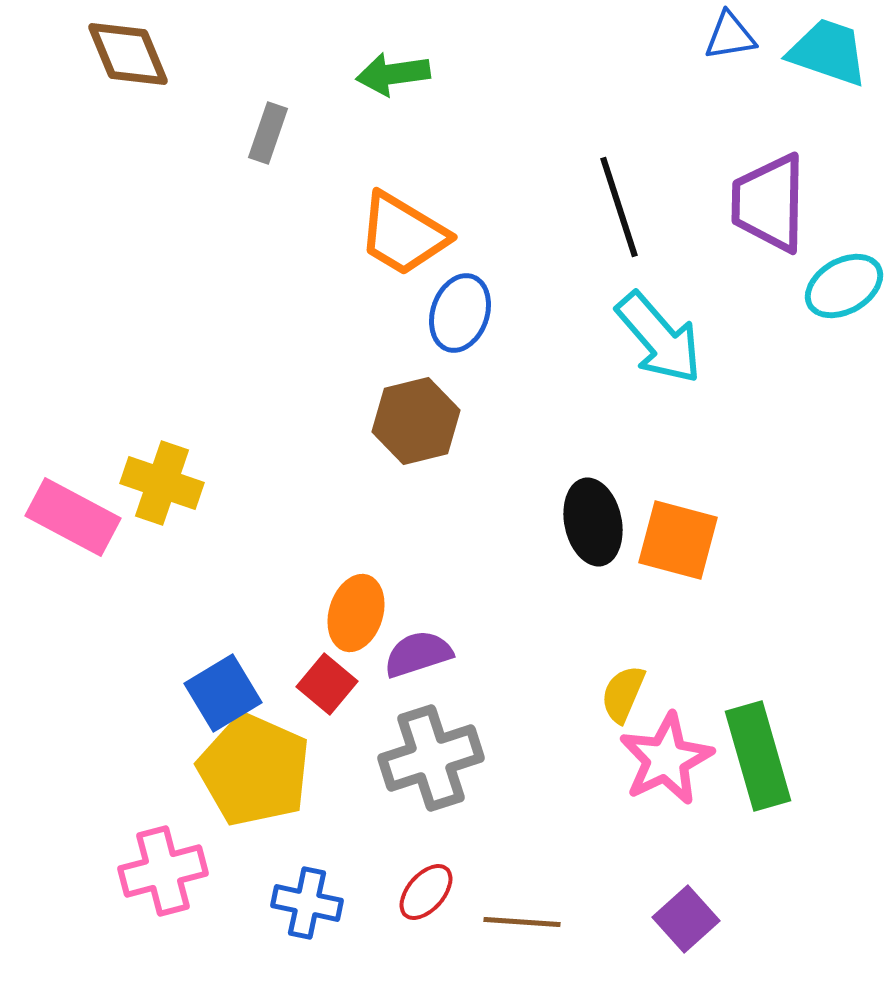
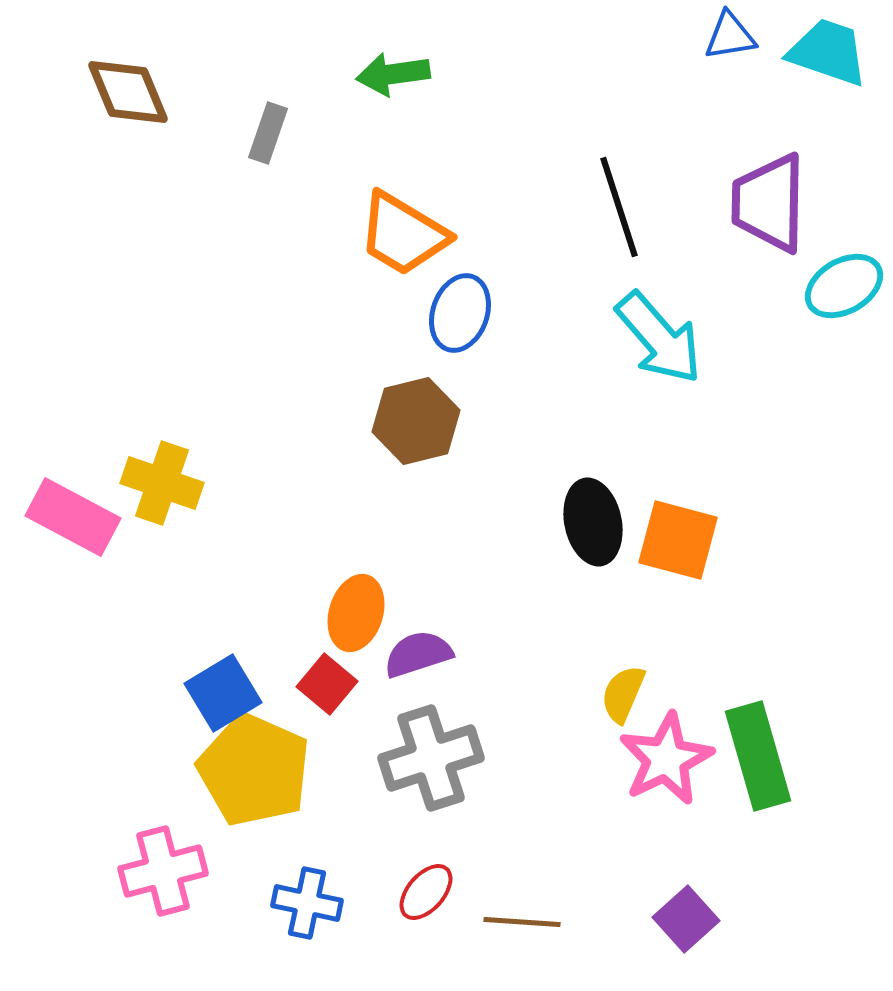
brown diamond: moved 38 px down
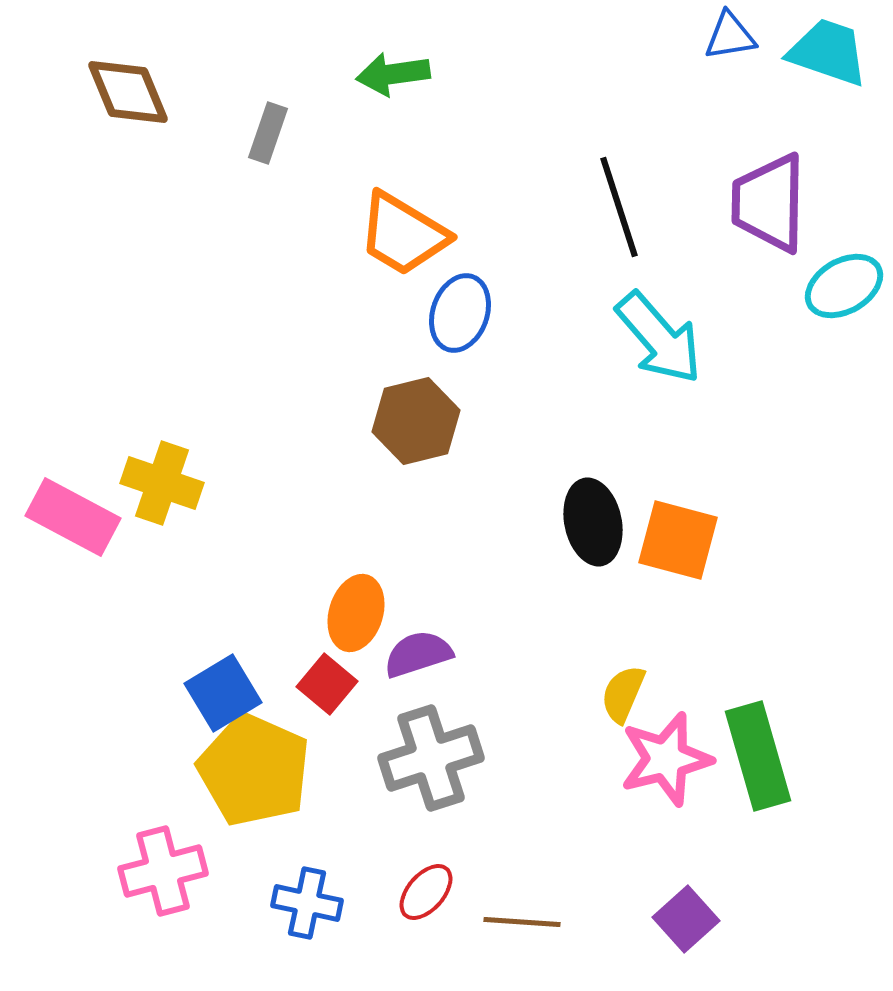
pink star: rotated 12 degrees clockwise
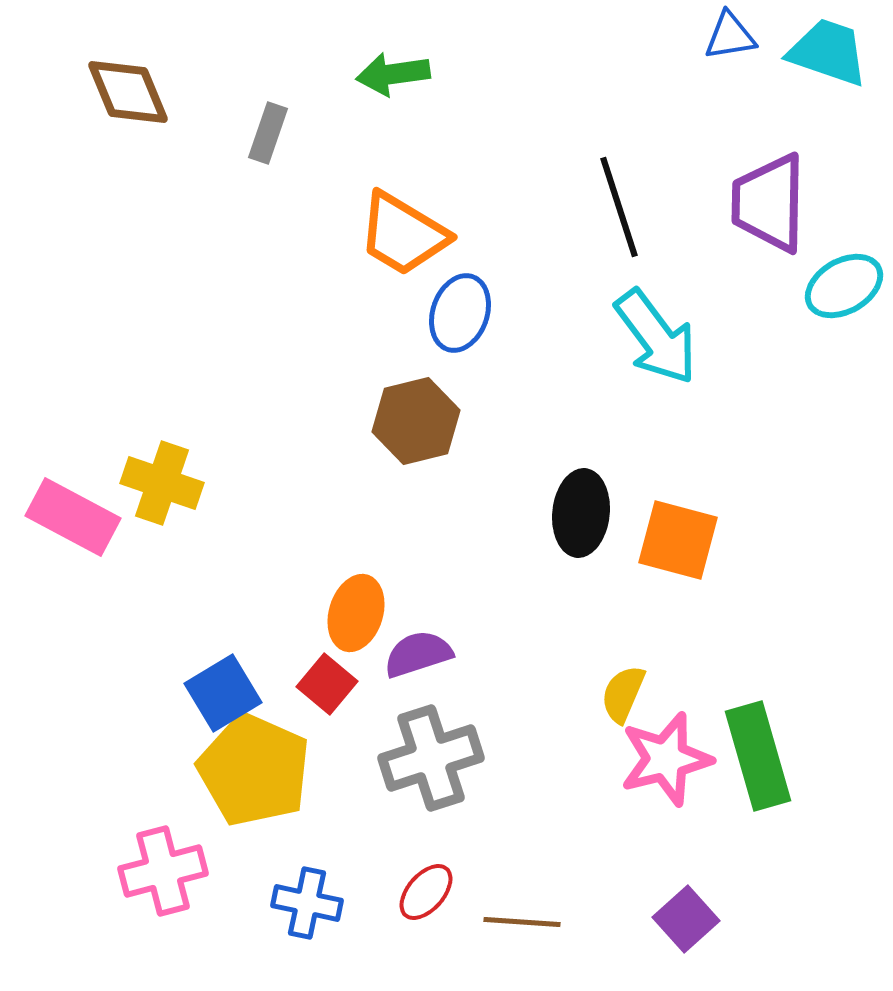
cyan arrow: moved 3 px left, 1 px up; rotated 4 degrees clockwise
black ellipse: moved 12 px left, 9 px up; rotated 18 degrees clockwise
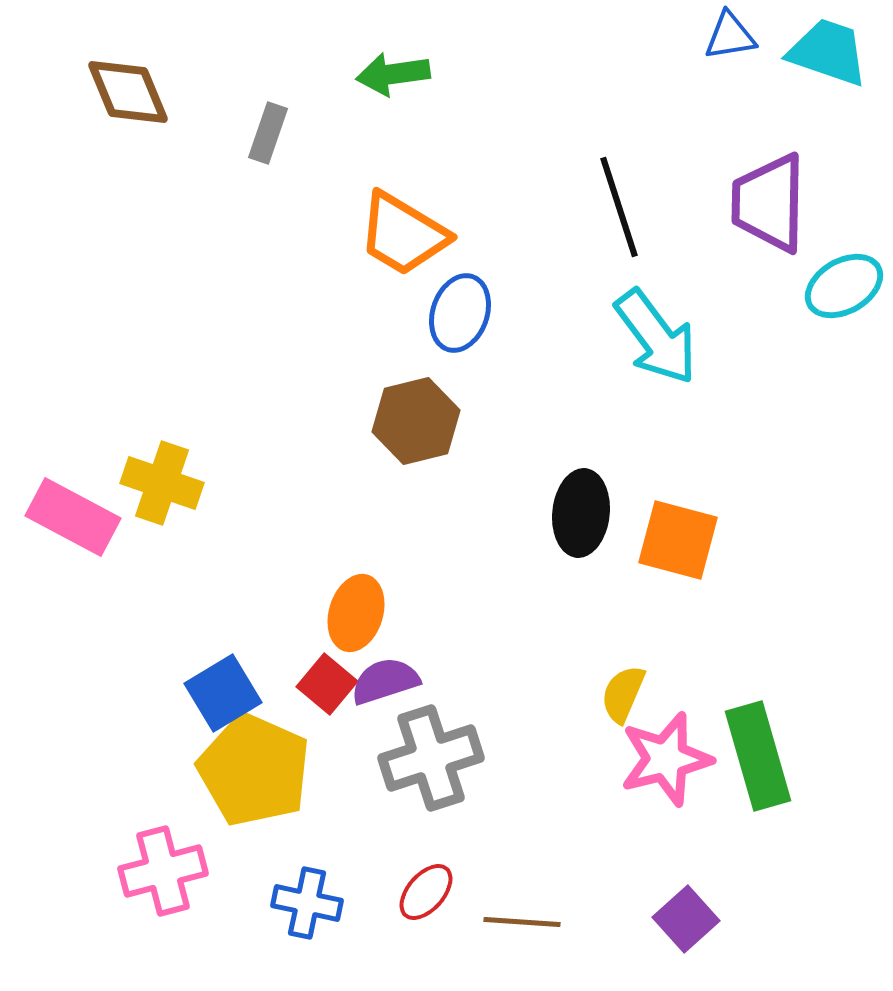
purple semicircle: moved 33 px left, 27 px down
